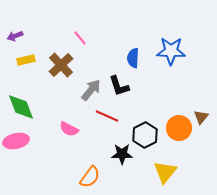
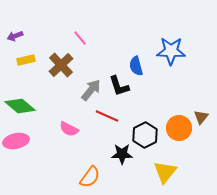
blue semicircle: moved 3 px right, 8 px down; rotated 18 degrees counterclockwise
green diamond: moved 1 px left, 1 px up; rotated 28 degrees counterclockwise
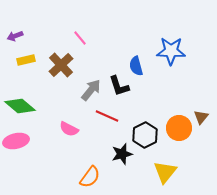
black star: rotated 15 degrees counterclockwise
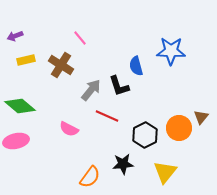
brown cross: rotated 15 degrees counterclockwise
black star: moved 1 px right, 10 px down; rotated 10 degrees clockwise
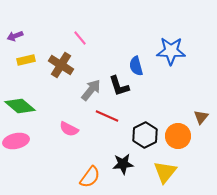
orange circle: moved 1 px left, 8 px down
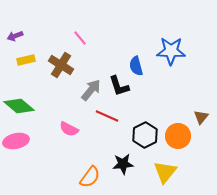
green diamond: moved 1 px left
